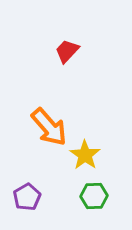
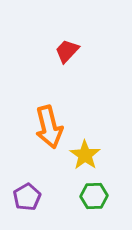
orange arrow: rotated 27 degrees clockwise
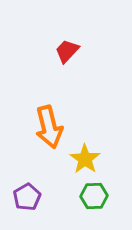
yellow star: moved 4 px down
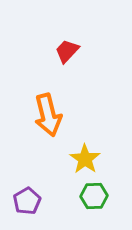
orange arrow: moved 1 px left, 12 px up
purple pentagon: moved 4 px down
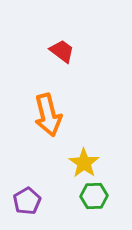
red trapezoid: moved 5 px left; rotated 84 degrees clockwise
yellow star: moved 1 px left, 4 px down
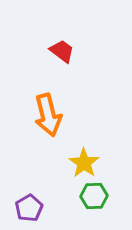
purple pentagon: moved 2 px right, 7 px down
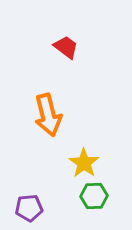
red trapezoid: moved 4 px right, 4 px up
purple pentagon: rotated 24 degrees clockwise
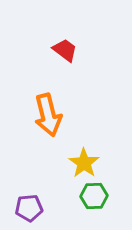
red trapezoid: moved 1 px left, 3 px down
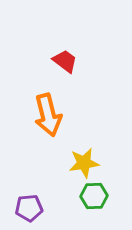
red trapezoid: moved 11 px down
yellow star: rotated 28 degrees clockwise
